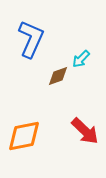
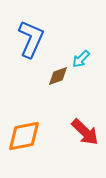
red arrow: moved 1 px down
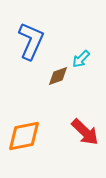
blue L-shape: moved 2 px down
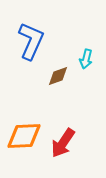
cyan arrow: moved 5 px right; rotated 30 degrees counterclockwise
red arrow: moved 22 px left, 11 px down; rotated 80 degrees clockwise
orange diamond: rotated 9 degrees clockwise
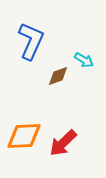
cyan arrow: moved 2 px left, 1 px down; rotated 72 degrees counterclockwise
red arrow: rotated 12 degrees clockwise
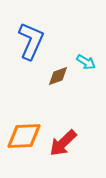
cyan arrow: moved 2 px right, 2 px down
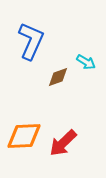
brown diamond: moved 1 px down
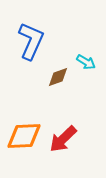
red arrow: moved 4 px up
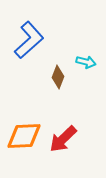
blue L-shape: moved 2 px left, 1 px up; rotated 24 degrees clockwise
cyan arrow: rotated 18 degrees counterclockwise
brown diamond: rotated 50 degrees counterclockwise
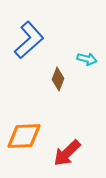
cyan arrow: moved 1 px right, 3 px up
brown diamond: moved 2 px down
red arrow: moved 4 px right, 14 px down
